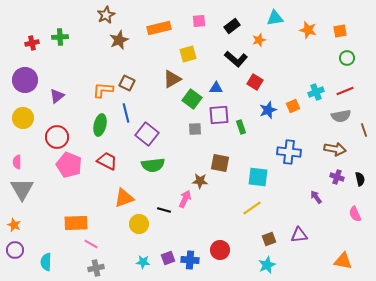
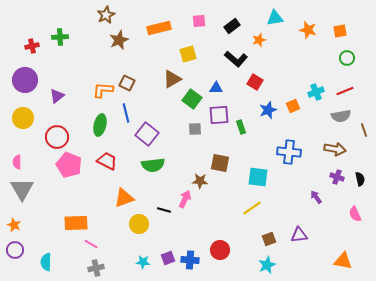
red cross at (32, 43): moved 3 px down
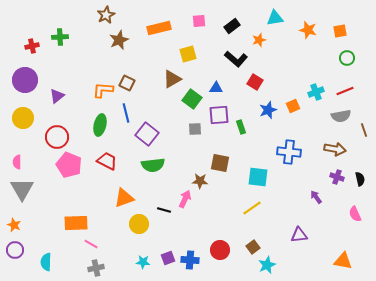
brown square at (269, 239): moved 16 px left, 8 px down; rotated 16 degrees counterclockwise
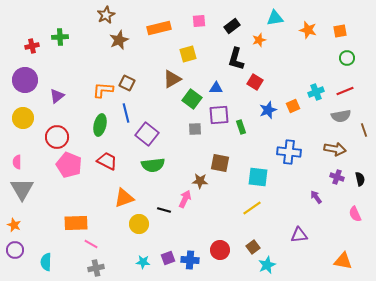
black L-shape at (236, 59): rotated 65 degrees clockwise
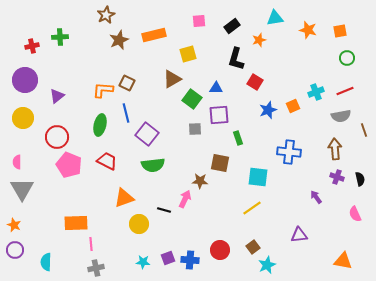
orange rectangle at (159, 28): moved 5 px left, 7 px down
green rectangle at (241, 127): moved 3 px left, 11 px down
brown arrow at (335, 149): rotated 105 degrees counterclockwise
pink line at (91, 244): rotated 56 degrees clockwise
